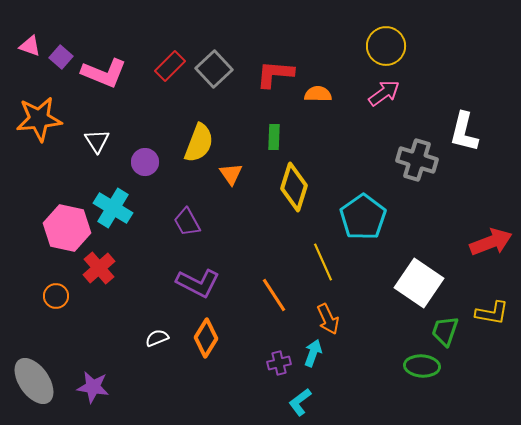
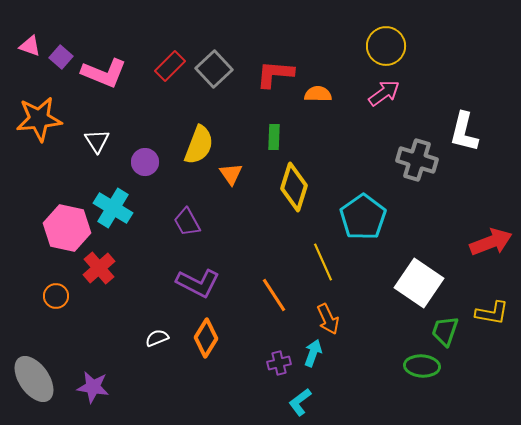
yellow semicircle: moved 2 px down
gray ellipse: moved 2 px up
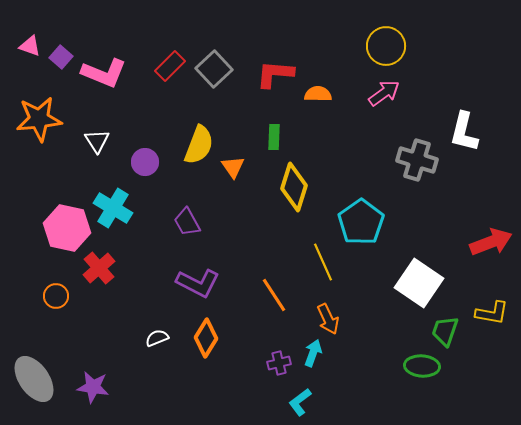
orange triangle: moved 2 px right, 7 px up
cyan pentagon: moved 2 px left, 5 px down
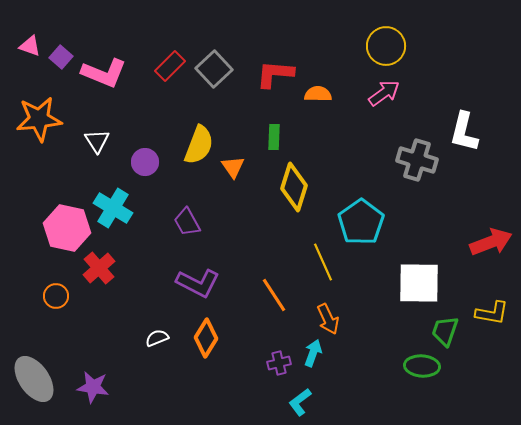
white square: rotated 33 degrees counterclockwise
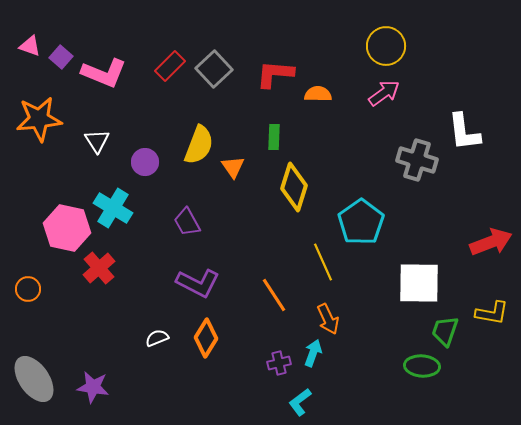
white L-shape: rotated 21 degrees counterclockwise
orange circle: moved 28 px left, 7 px up
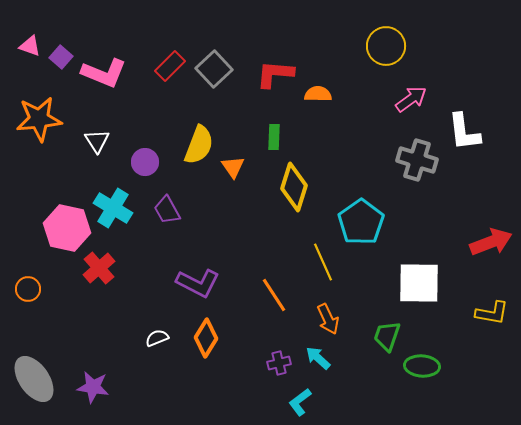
pink arrow: moved 27 px right, 6 px down
purple trapezoid: moved 20 px left, 12 px up
green trapezoid: moved 58 px left, 5 px down
cyan arrow: moved 5 px right, 5 px down; rotated 68 degrees counterclockwise
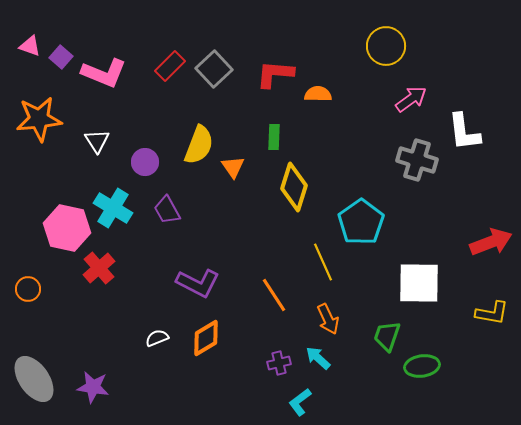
orange diamond: rotated 27 degrees clockwise
green ellipse: rotated 12 degrees counterclockwise
